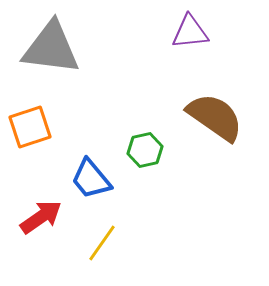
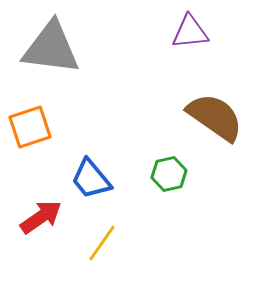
green hexagon: moved 24 px right, 24 px down
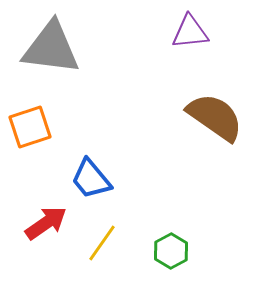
green hexagon: moved 2 px right, 77 px down; rotated 16 degrees counterclockwise
red arrow: moved 5 px right, 6 px down
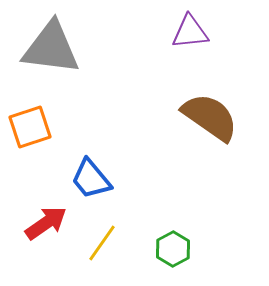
brown semicircle: moved 5 px left
green hexagon: moved 2 px right, 2 px up
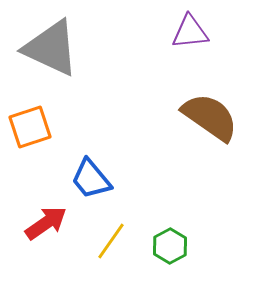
gray triangle: rotated 18 degrees clockwise
yellow line: moved 9 px right, 2 px up
green hexagon: moved 3 px left, 3 px up
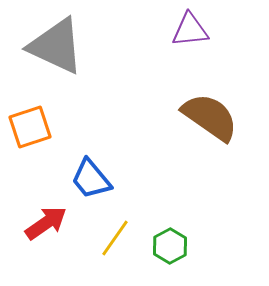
purple triangle: moved 2 px up
gray triangle: moved 5 px right, 2 px up
yellow line: moved 4 px right, 3 px up
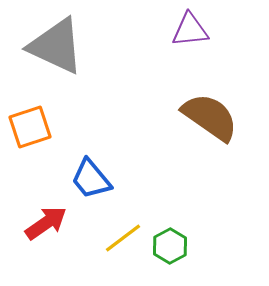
yellow line: moved 8 px right; rotated 18 degrees clockwise
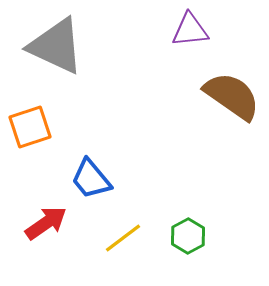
brown semicircle: moved 22 px right, 21 px up
green hexagon: moved 18 px right, 10 px up
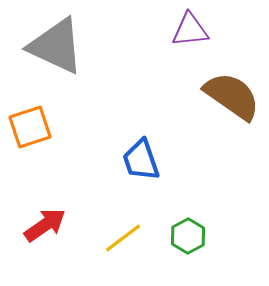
blue trapezoid: moved 50 px right, 19 px up; rotated 21 degrees clockwise
red arrow: moved 1 px left, 2 px down
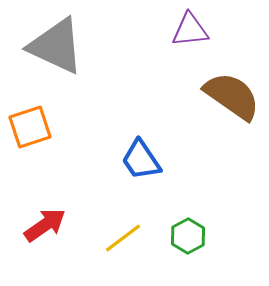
blue trapezoid: rotated 15 degrees counterclockwise
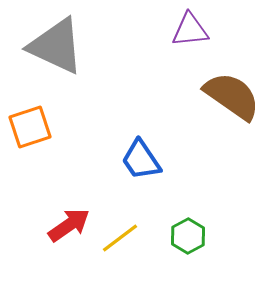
red arrow: moved 24 px right
yellow line: moved 3 px left
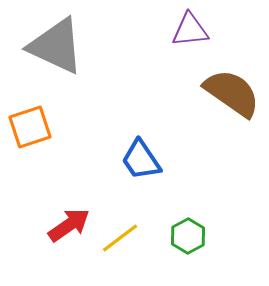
brown semicircle: moved 3 px up
